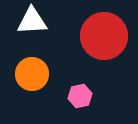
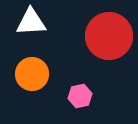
white triangle: moved 1 px left, 1 px down
red circle: moved 5 px right
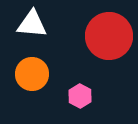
white triangle: moved 1 px right, 2 px down; rotated 8 degrees clockwise
pink hexagon: rotated 20 degrees counterclockwise
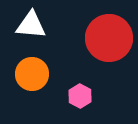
white triangle: moved 1 px left, 1 px down
red circle: moved 2 px down
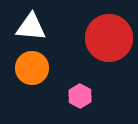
white triangle: moved 2 px down
orange circle: moved 6 px up
